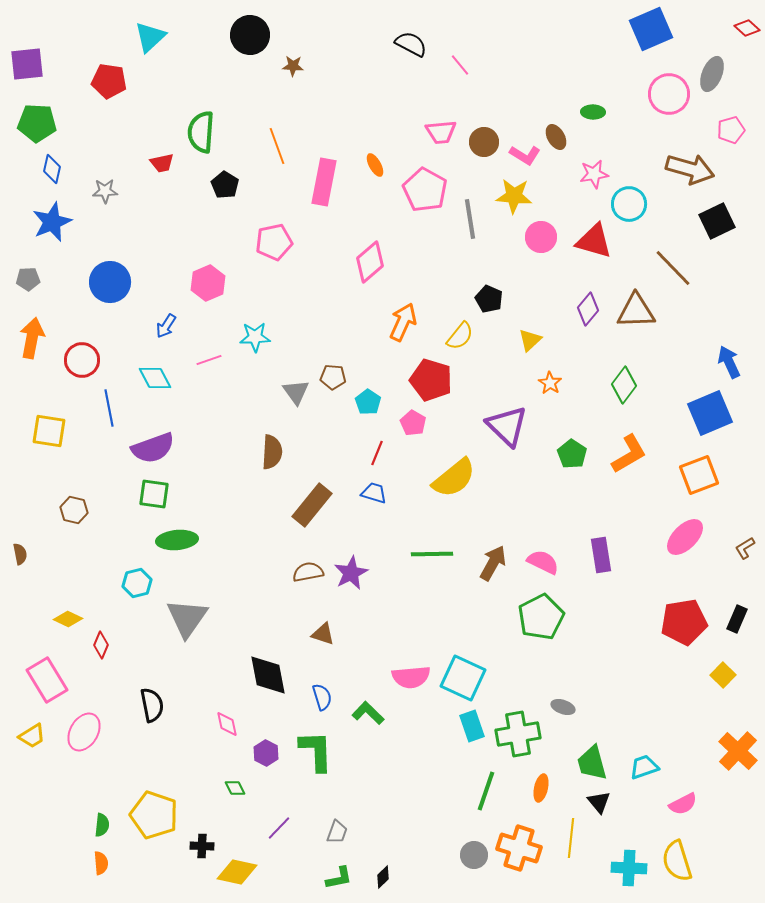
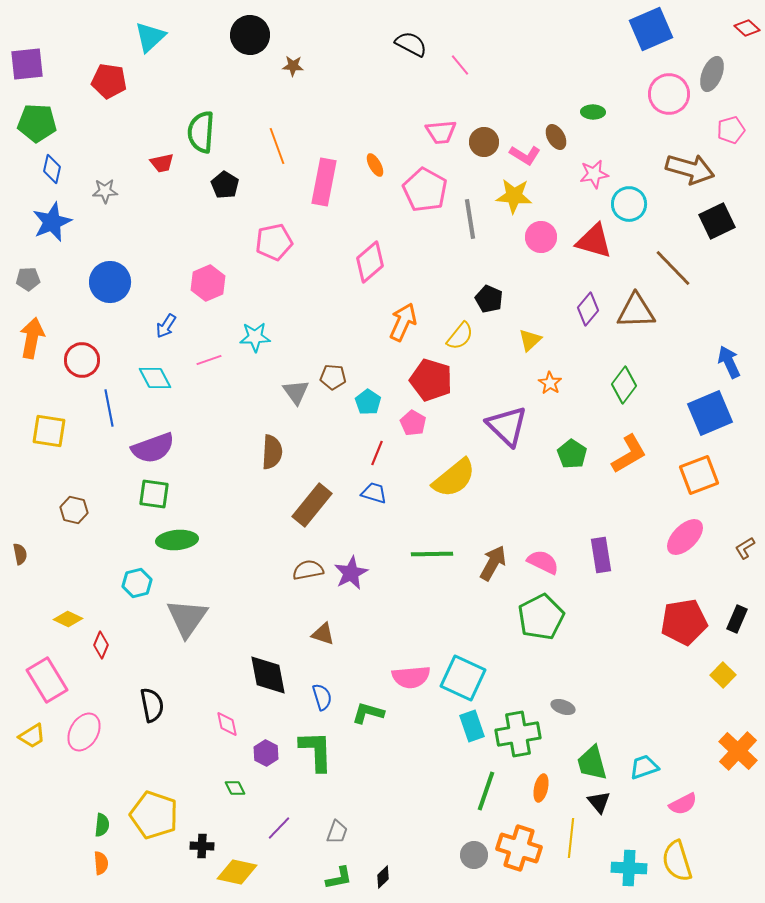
brown semicircle at (308, 572): moved 2 px up
green L-shape at (368, 713): rotated 28 degrees counterclockwise
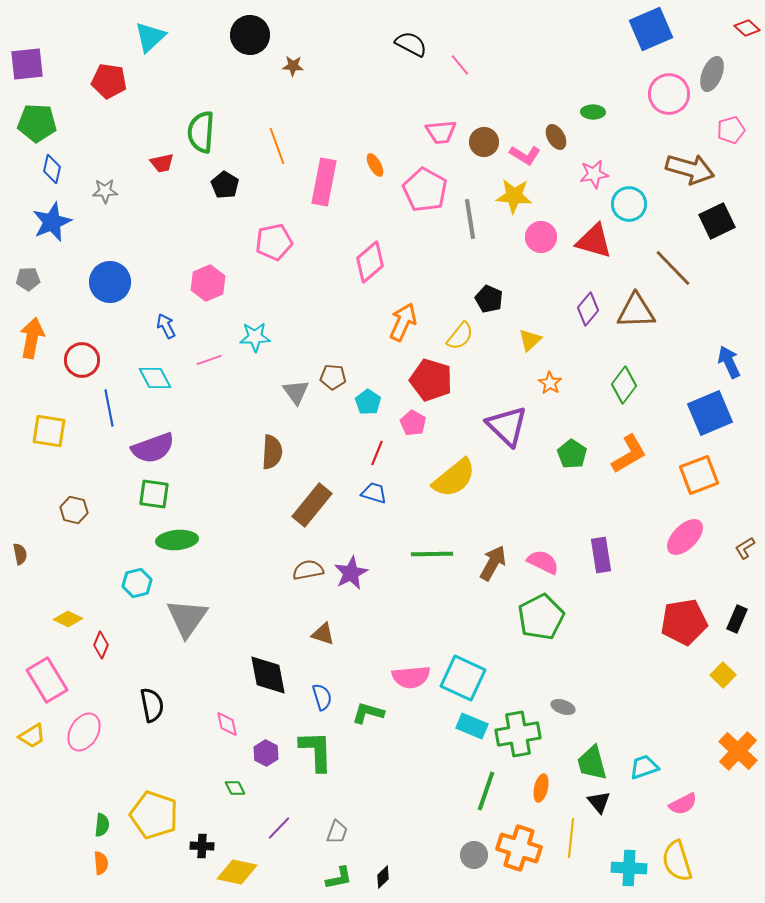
blue arrow at (166, 326): rotated 120 degrees clockwise
cyan rectangle at (472, 726): rotated 48 degrees counterclockwise
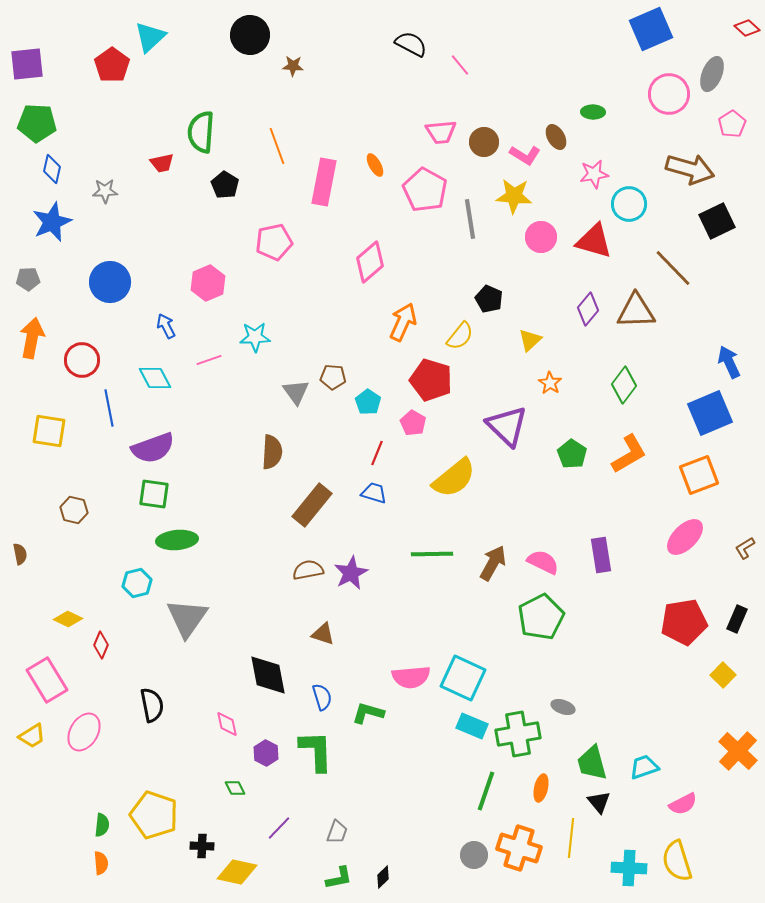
red pentagon at (109, 81): moved 3 px right, 16 px up; rotated 28 degrees clockwise
pink pentagon at (731, 130): moved 1 px right, 6 px up; rotated 16 degrees counterclockwise
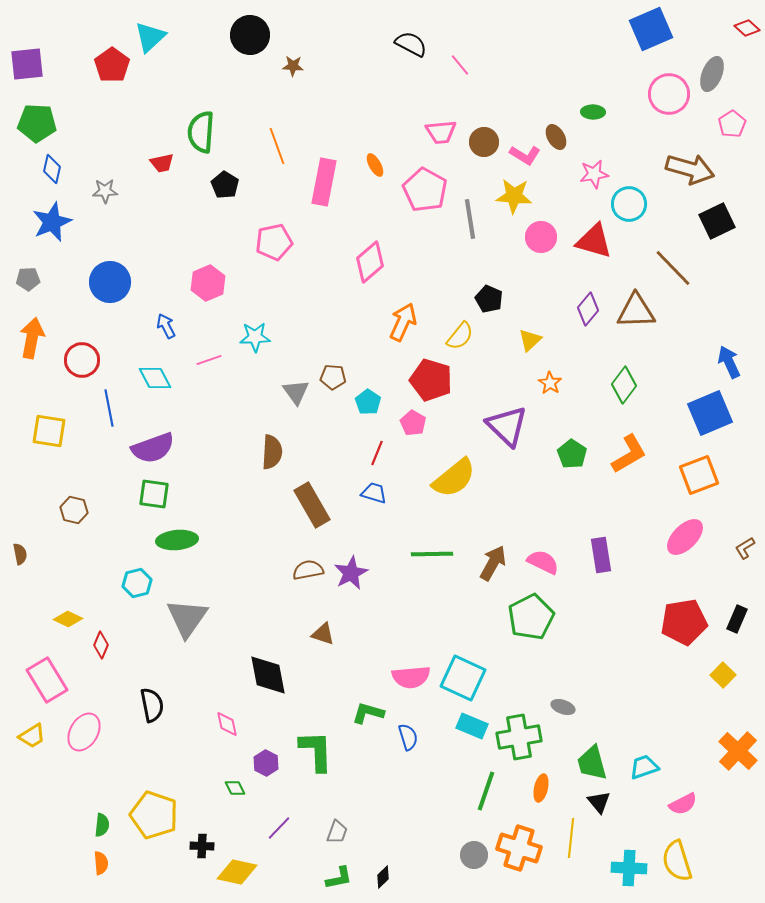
brown rectangle at (312, 505): rotated 69 degrees counterclockwise
green pentagon at (541, 617): moved 10 px left
blue semicircle at (322, 697): moved 86 px right, 40 px down
green cross at (518, 734): moved 1 px right, 3 px down
purple hexagon at (266, 753): moved 10 px down
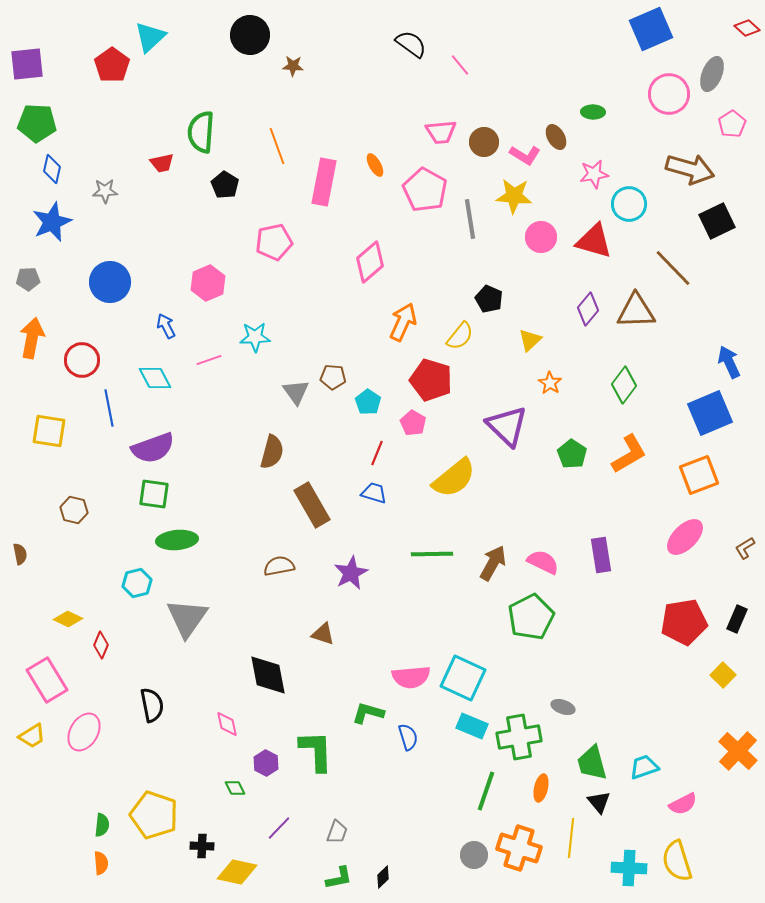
black semicircle at (411, 44): rotated 8 degrees clockwise
brown semicircle at (272, 452): rotated 12 degrees clockwise
brown semicircle at (308, 570): moved 29 px left, 4 px up
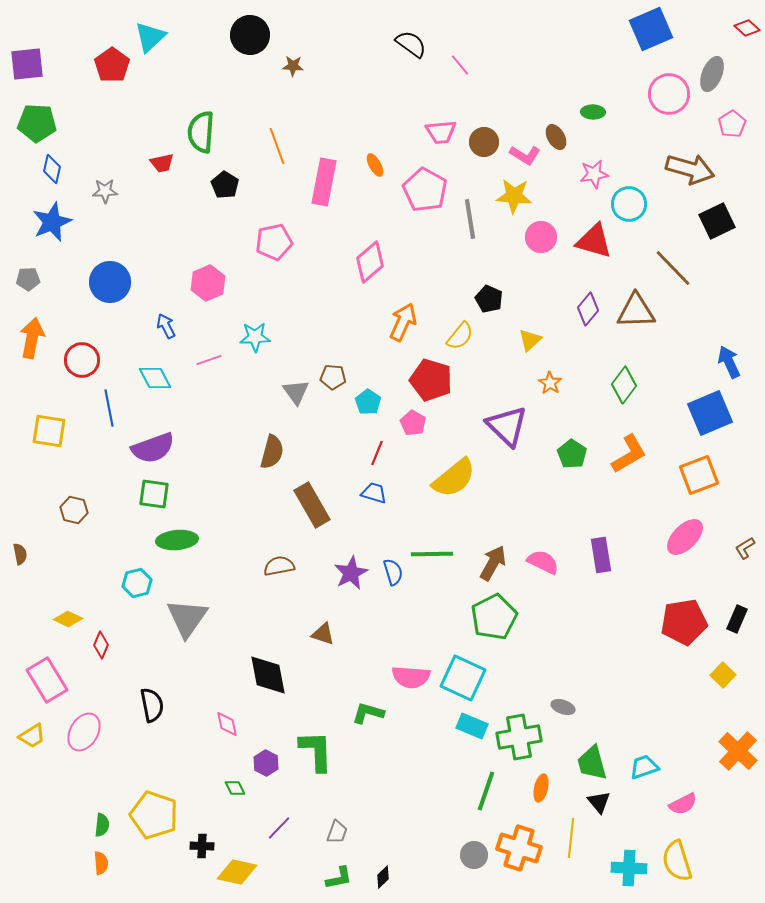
green pentagon at (531, 617): moved 37 px left
pink semicircle at (411, 677): rotated 9 degrees clockwise
blue semicircle at (408, 737): moved 15 px left, 165 px up
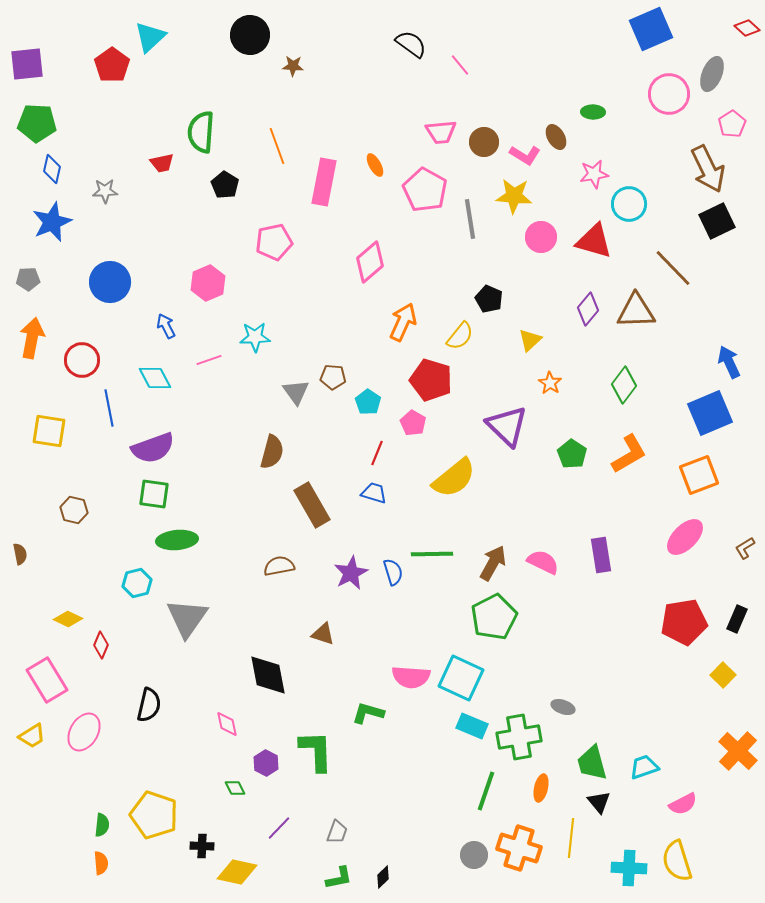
brown arrow at (690, 169): moved 18 px right; rotated 48 degrees clockwise
cyan square at (463, 678): moved 2 px left
black semicircle at (152, 705): moved 3 px left; rotated 24 degrees clockwise
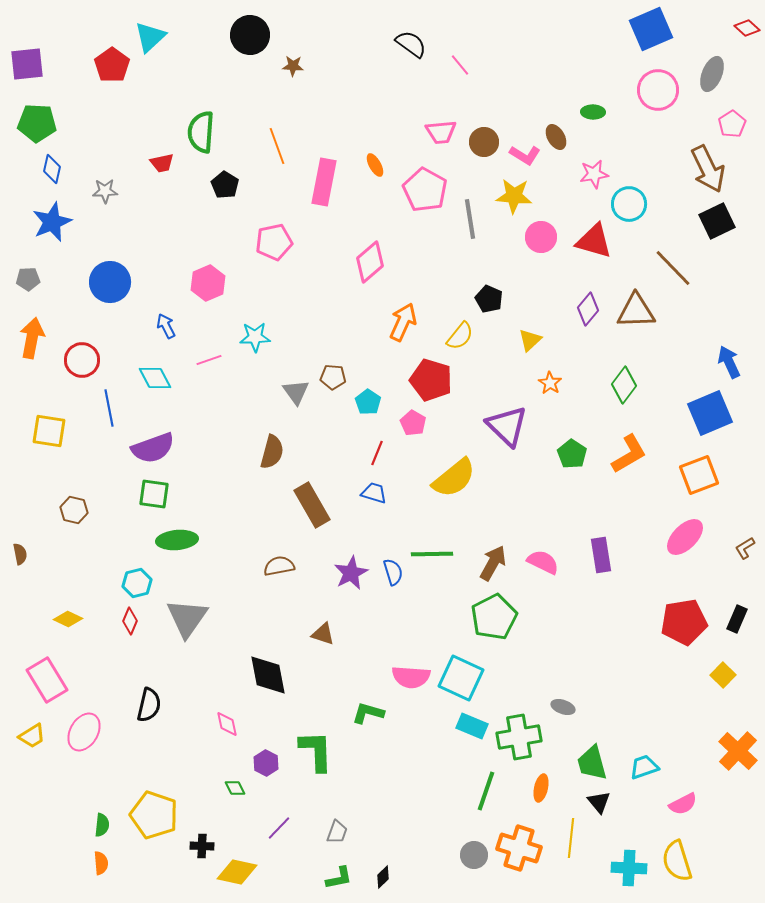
pink circle at (669, 94): moved 11 px left, 4 px up
red diamond at (101, 645): moved 29 px right, 24 px up
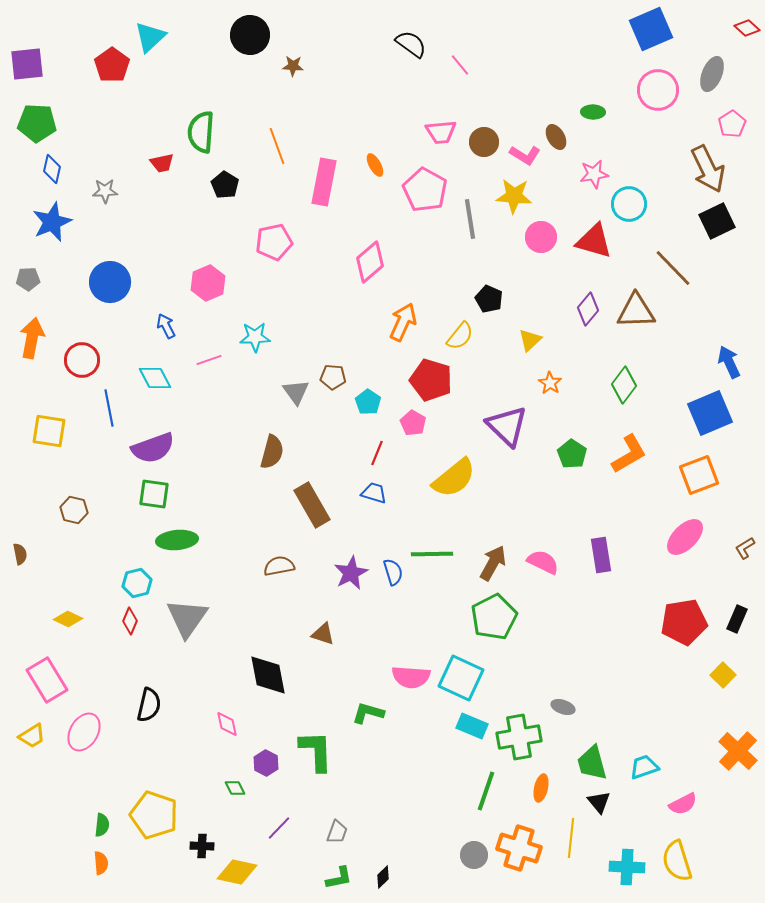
cyan cross at (629, 868): moved 2 px left, 1 px up
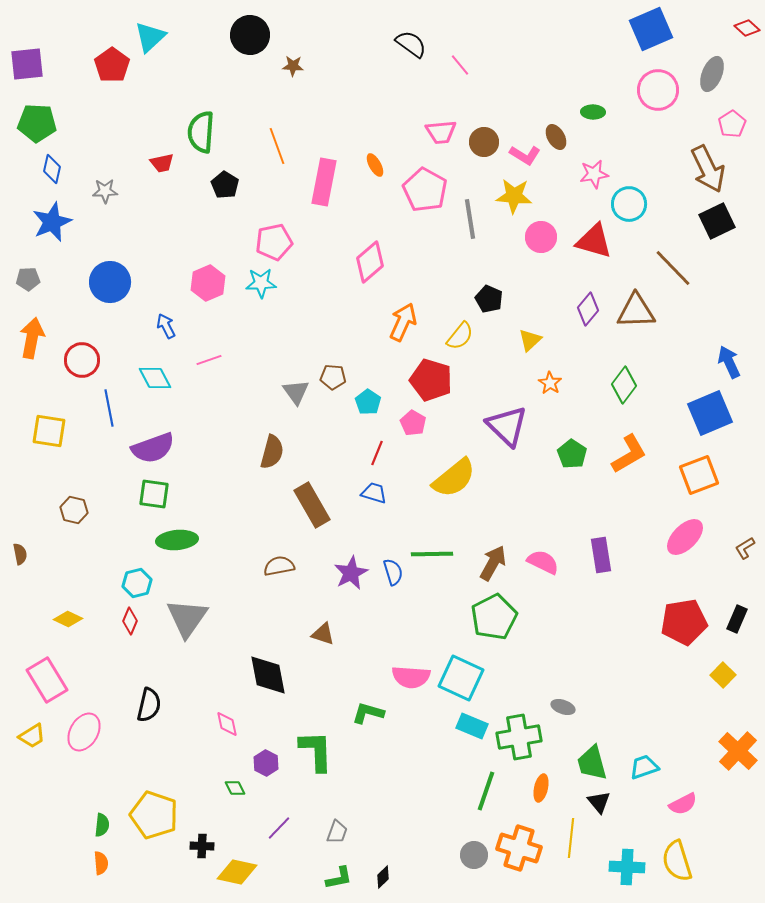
cyan star at (255, 337): moved 6 px right, 54 px up
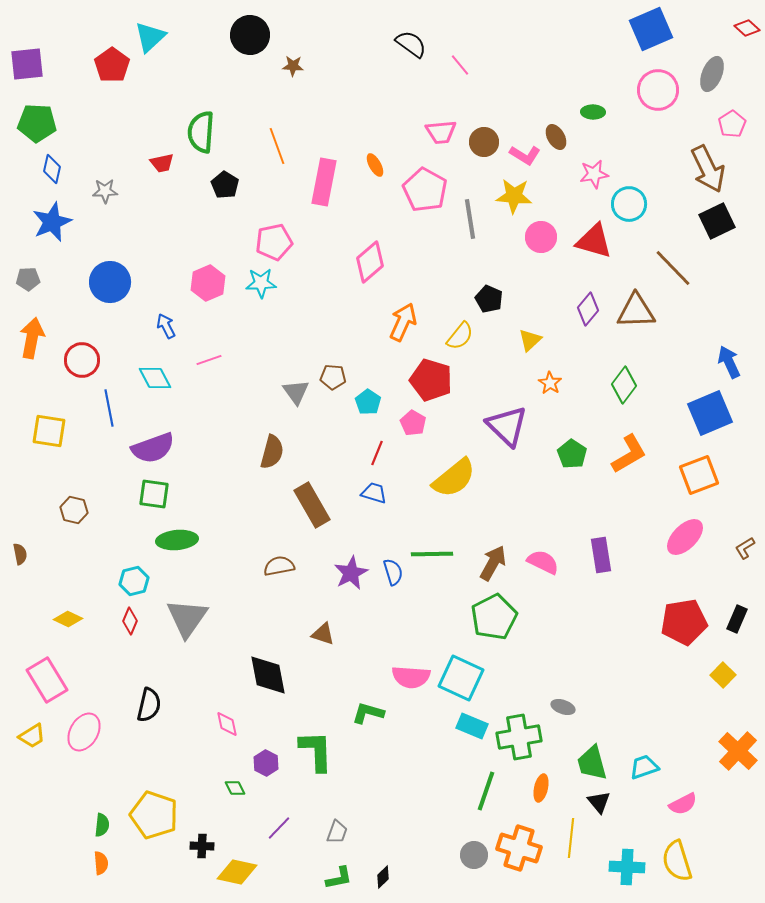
cyan hexagon at (137, 583): moved 3 px left, 2 px up
